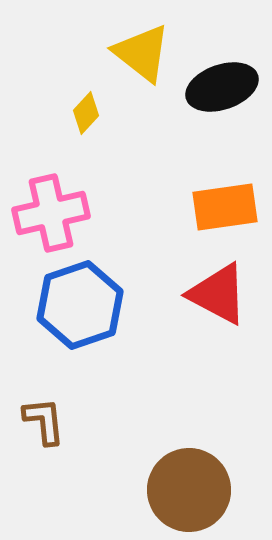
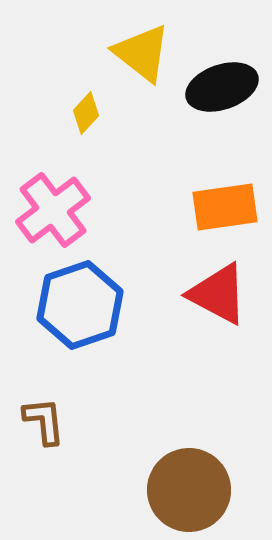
pink cross: moved 2 px right, 3 px up; rotated 24 degrees counterclockwise
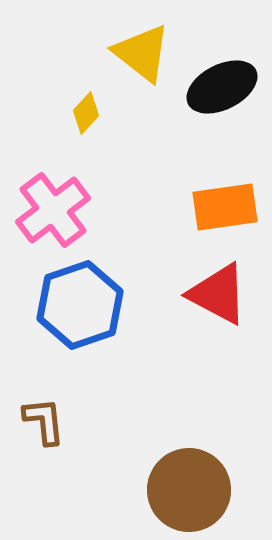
black ellipse: rotated 8 degrees counterclockwise
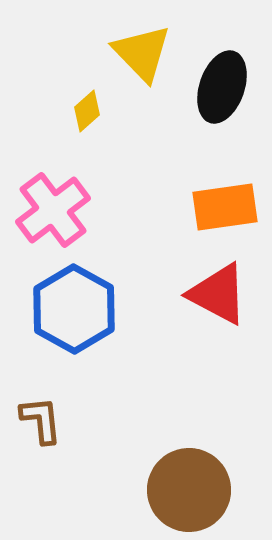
yellow triangle: rotated 8 degrees clockwise
black ellipse: rotated 44 degrees counterclockwise
yellow diamond: moved 1 px right, 2 px up; rotated 6 degrees clockwise
blue hexagon: moved 6 px left, 4 px down; rotated 12 degrees counterclockwise
brown L-shape: moved 3 px left, 1 px up
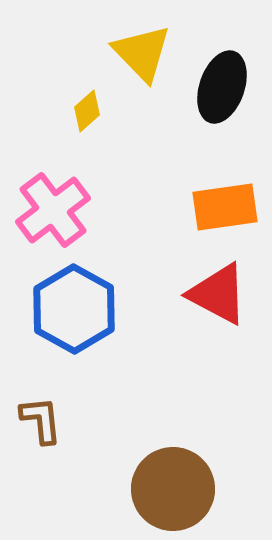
brown circle: moved 16 px left, 1 px up
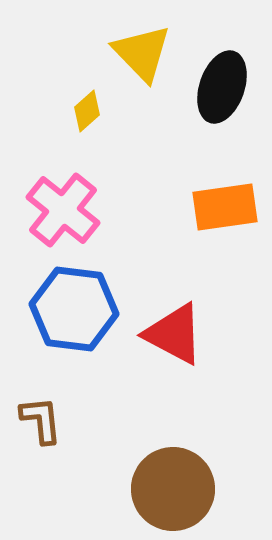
pink cross: moved 10 px right; rotated 14 degrees counterclockwise
red triangle: moved 44 px left, 40 px down
blue hexagon: rotated 22 degrees counterclockwise
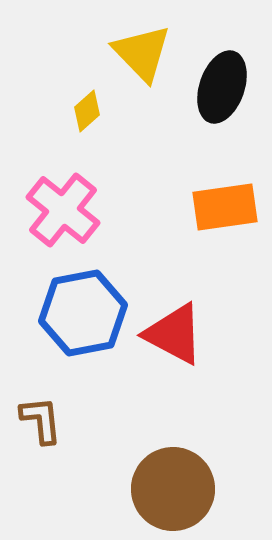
blue hexagon: moved 9 px right, 4 px down; rotated 18 degrees counterclockwise
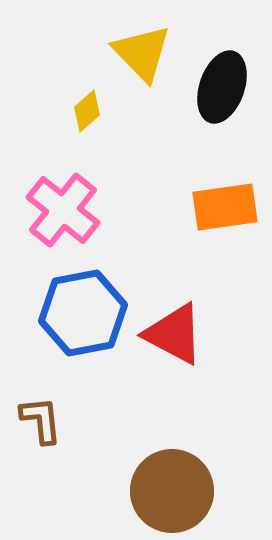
brown circle: moved 1 px left, 2 px down
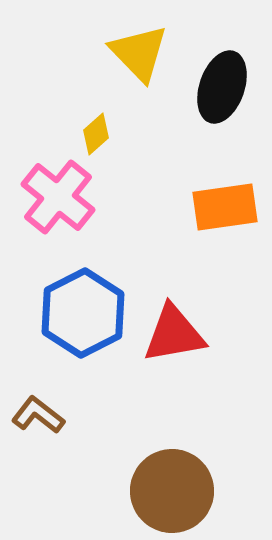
yellow triangle: moved 3 px left
yellow diamond: moved 9 px right, 23 px down
pink cross: moved 5 px left, 13 px up
blue hexagon: rotated 16 degrees counterclockwise
red triangle: rotated 38 degrees counterclockwise
brown L-shape: moved 3 px left, 5 px up; rotated 46 degrees counterclockwise
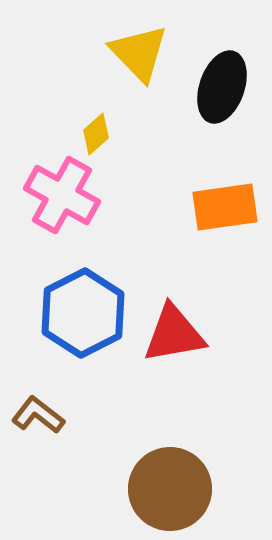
pink cross: moved 4 px right, 2 px up; rotated 10 degrees counterclockwise
brown circle: moved 2 px left, 2 px up
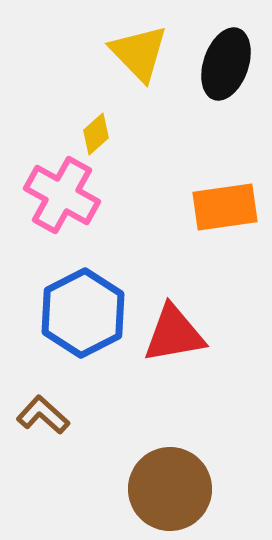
black ellipse: moved 4 px right, 23 px up
brown L-shape: moved 5 px right; rotated 4 degrees clockwise
